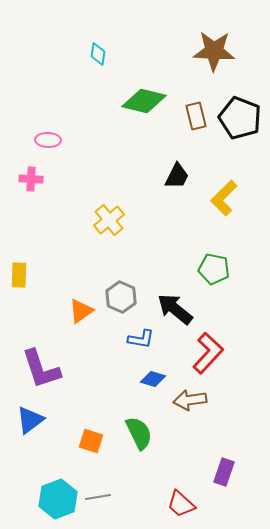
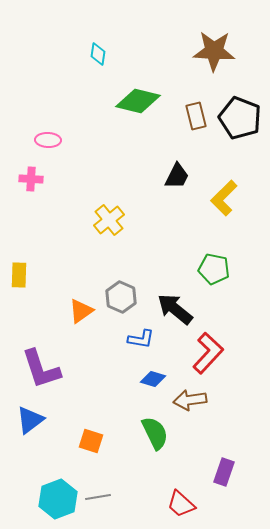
green diamond: moved 6 px left
green semicircle: moved 16 px right
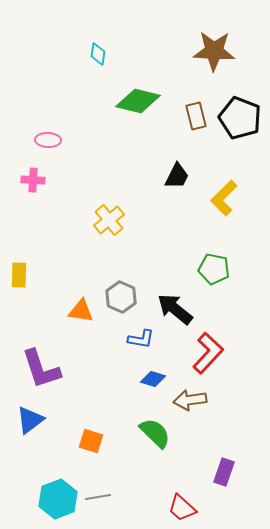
pink cross: moved 2 px right, 1 px down
orange triangle: rotated 44 degrees clockwise
green semicircle: rotated 20 degrees counterclockwise
red trapezoid: moved 1 px right, 4 px down
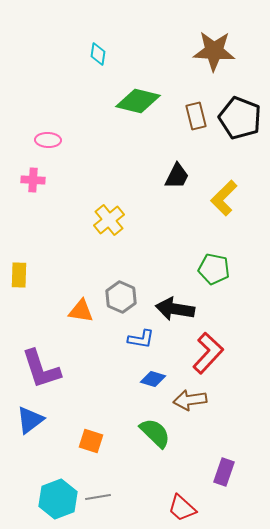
black arrow: rotated 30 degrees counterclockwise
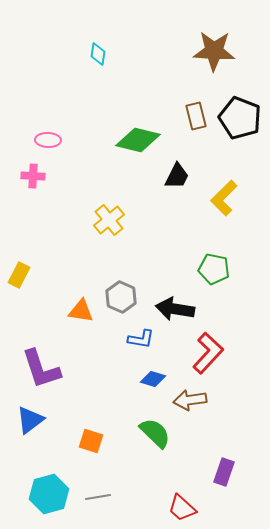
green diamond: moved 39 px down
pink cross: moved 4 px up
yellow rectangle: rotated 25 degrees clockwise
cyan hexagon: moved 9 px left, 5 px up; rotated 6 degrees clockwise
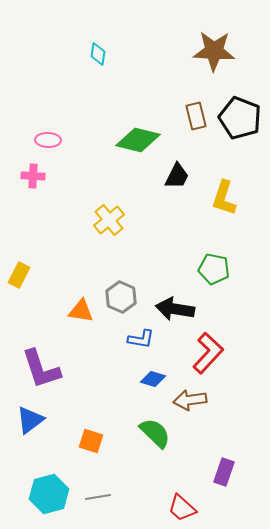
yellow L-shape: rotated 27 degrees counterclockwise
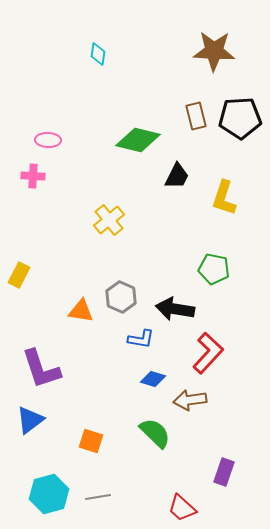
black pentagon: rotated 24 degrees counterclockwise
